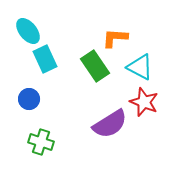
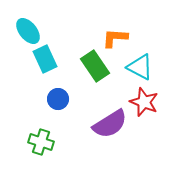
blue circle: moved 29 px right
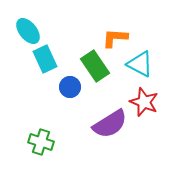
cyan triangle: moved 3 px up
blue circle: moved 12 px right, 12 px up
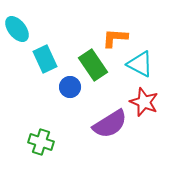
cyan ellipse: moved 11 px left, 2 px up
green rectangle: moved 2 px left, 1 px up
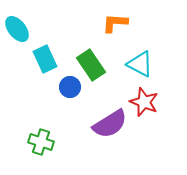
orange L-shape: moved 15 px up
green rectangle: moved 2 px left
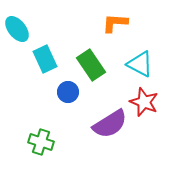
blue circle: moved 2 px left, 5 px down
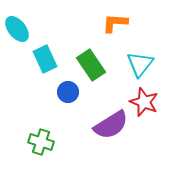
cyan triangle: rotated 40 degrees clockwise
purple semicircle: moved 1 px right, 1 px down
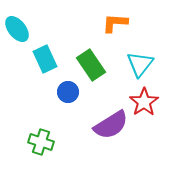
red star: rotated 16 degrees clockwise
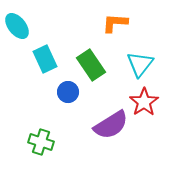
cyan ellipse: moved 3 px up
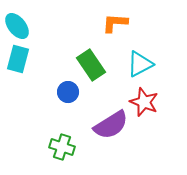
cyan rectangle: moved 27 px left; rotated 40 degrees clockwise
cyan triangle: rotated 24 degrees clockwise
red star: rotated 16 degrees counterclockwise
green cross: moved 21 px right, 5 px down
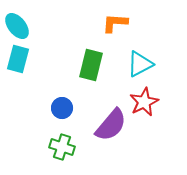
green rectangle: rotated 48 degrees clockwise
blue circle: moved 6 px left, 16 px down
red star: rotated 24 degrees clockwise
purple semicircle: rotated 18 degrees counterclockwise
